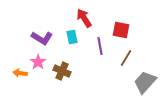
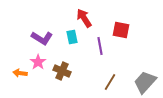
brown line: moved 16 px left, 24 px down
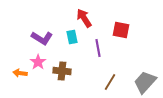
purple line: moved 2 px left, 2 px down
brown cross: rotated 18 degrees counterclockwise
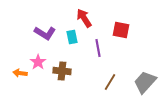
purple L-shape: moved 3 px right, 5 px up
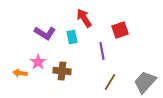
red square: moved 1 px left; rotated 30 degrees counterclockwise
purple line: moved 4 px right, 3 px down
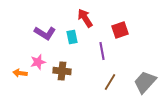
red arrow: moved 1 px right
pink star: rotated 21 degrees clockwise
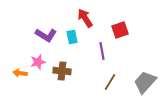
purple L-shape: moved 1 px right, 2 px down
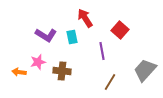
red square: rotated 30 degrees counterclockwise
orange arrow: moved 1 px left, 1 px up
gray trapezoid: moved 12 px up
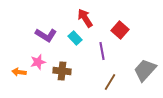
cyan rectangle: moved 3 px right, 1 px down; rotated 32 degrees counterclockwise
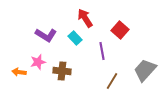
brown line: moved 2 px right, 1 px up
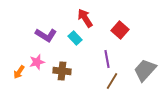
purple line: moved 5 px right, 8 px down
pink star: moved 1 px left
orange arrow: rotated 64 degrees counterclockwise
